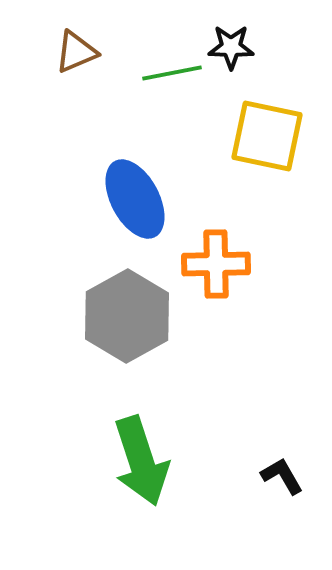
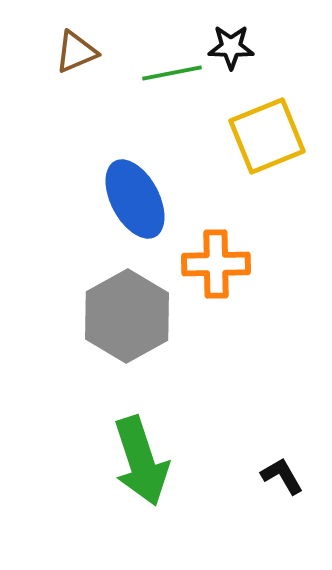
yellow square: rotated 34 degrees counterclockwise
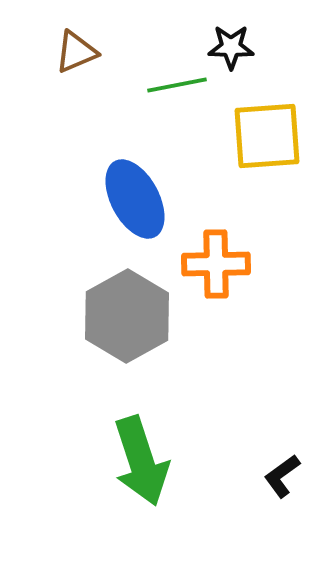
green line: moved 5 px right, 12 px down
yellow square: rotated 18 degrees clockwise
black L-shape: rotated 96 degrees counterclockwise
